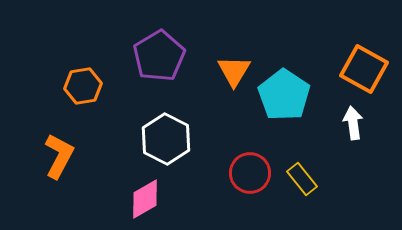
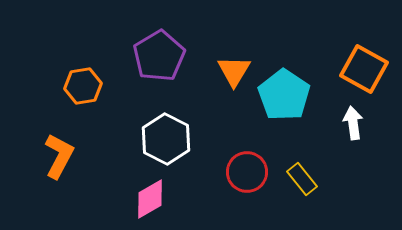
red circle: moved 3 px left, 1 px up
pink diamond: moved 5 px right
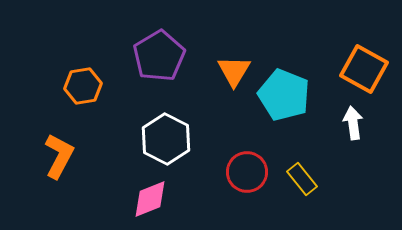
cyan pentagon: rotated 12 degrees counterclockwise
pink diamond: rotated 9 degrees clockwise
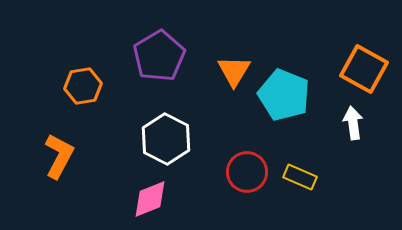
yellow rectangle: moved 2 px left, 2 px up; rotated 28 degrees counterclockwise
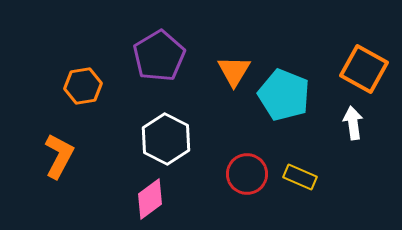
red circle: moved 2 px down
pink diamond: rotated 15 degrees counterclockwise
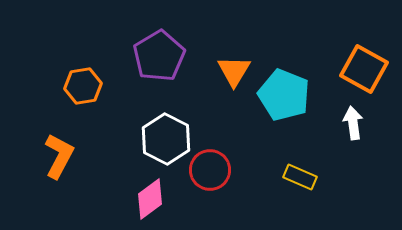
red circle: moved 37 px left, 4 px up
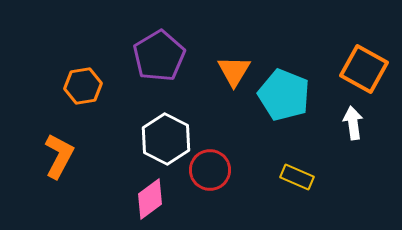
yellow rectangle: moved 3 px left
